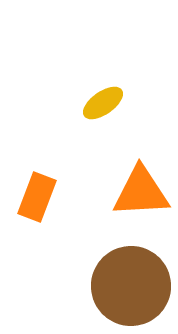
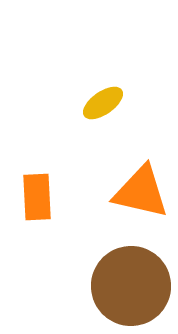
orange triangle: rotated 16 degrees clockwise
orange rectangle: rotated 24 degrees counterclockwise
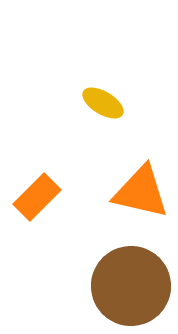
yellow ellipse: rotated 66 degrees clockwise
orange rectangle: rotated 48 degrees clockwise
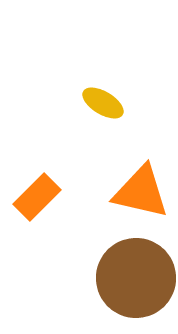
brown circle: moved 5 px right, 8 px up
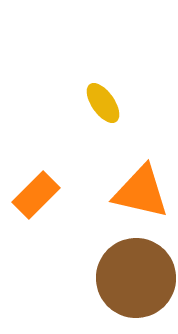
yellow ellipse: rotated 24 degrees clockwise
orange rectangle: moved 1 px left, 2 px up
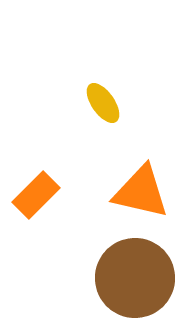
brown circle: moved 1 px left
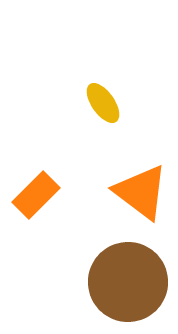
orange triangle: rotated 24 degrees clockwise
brown circle: moved 7 px left, 4 px down
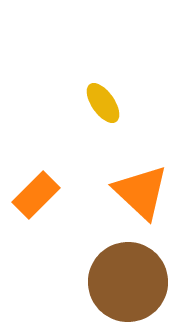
orange triangle: rotated 6 degrees clockwise
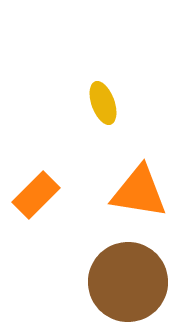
yellow ellipse: rotated 15 degrees clockwise
orange triangle: moved 2 px left; rotated 34 degrees counterclockwise
